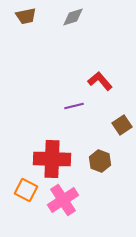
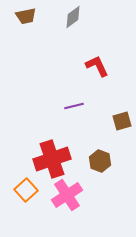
gray diamond: rotated 20 degrees counterclockwise
red L-shape: moved 3 px left, 15 px up; rotated 15 degrees clockwise
brown square: moved 4 px up; rotated 18 degrees clockwise
red cross: rotated 21 degrees counterclockwise
orange square: rotated 20 degrees clockwise
pink cross: moved 4 px right, 5 px up
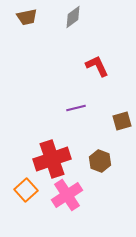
brown trapezoid: moved 1 px right, 1 px down
purple line: moved 2 px right, 2 px down
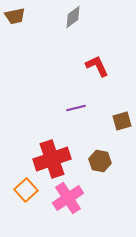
brown trapezoid: moved 12 px left, 1 px up
brown hexagon: rotated 10 degrees counterclockwise
pink cross: moved 1 px right, 3 px down
